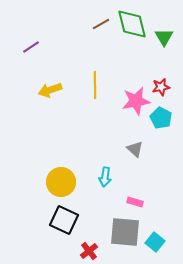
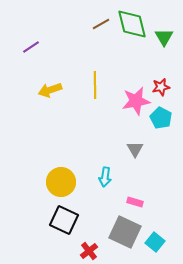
gray triangle: rotated 18 degrees clockwise
gray square: rotated 20 degrees clockwise
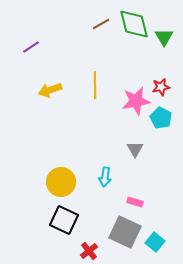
green diamond: moved 2 px right
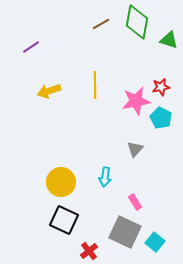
green diamond: moved 3 px right, 2 px up; rotated 24 degrees clockwise
green triangle: moved 5 px right, 3 px down; rotated 42 degrees counterclockwise
yellow arrow: moved 1 px left, 1 px down
gray triangle: rotated 12 degrees clockwise
pink rectangle: rotated 42 degrees clockwise
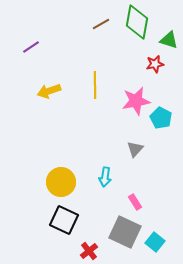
red star: moved 6 px left, 23 px up
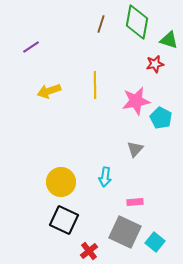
brown line: rotated 42 degrees counterclockwise
pink rectangle: rotated 63 degrees counterclockwise
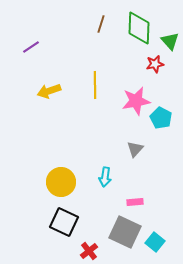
green diamond: moved 2 px right, 6 px down; rotated 8 degrees counterclockwise
green triangle: moved 1 px right, 1 px down; rotated 30 degrees clockwise
black square: moved 2 px down
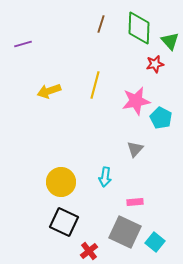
purple line: moved 8 px left, 3 px up; rotated 18 degrees clockwise
yellow line: rotated 16 degrees clockwise
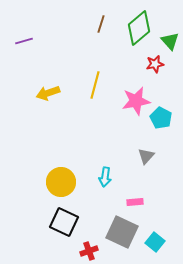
green diamond: rotated 48 degrees clockwise
purple line: moved 1 px right, 3 px up
yellow arrow: moved 1 px left, 2 px down
gray triangle: moved 11 px right, 7 px down
gray square: moved 3 px left
red cross: rotated 18 degrees clockwise
